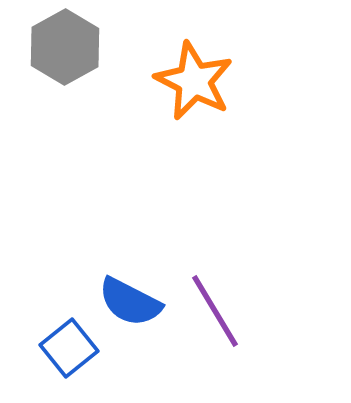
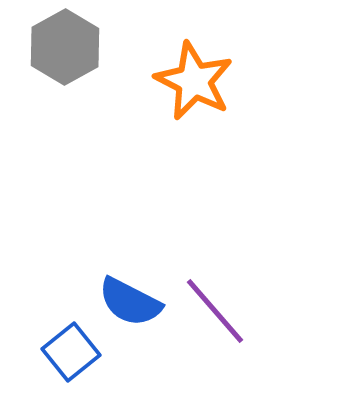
purple line: rotated 10 degrees counterclockwise
blue square: moved 2 px right, 4 px down
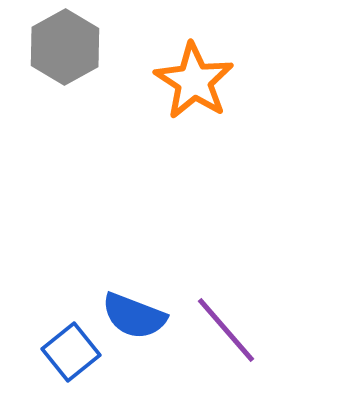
orange star: rotated 6 degrees clockwise
blue semicircle: moved 4 px right, 14 px down; rotated 6 degrees counterclockwise
purple line: moved 11 px right, 19 px down
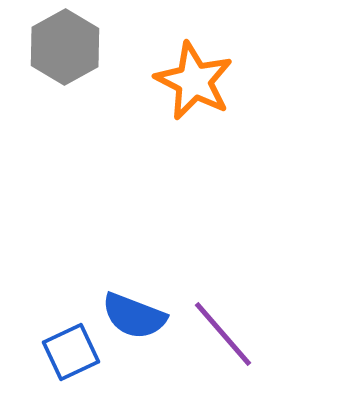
orange star: rotated 6 degrees counterclockwise
purple line: moved 3 px left, 4 px down
blue square: rotated 14 degrees clockwise
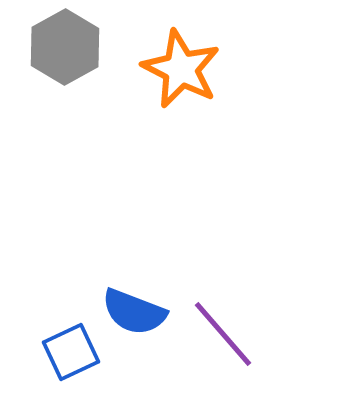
orange star: moved 13 px left, 12 px up
blue semicircle: moved 4 px up
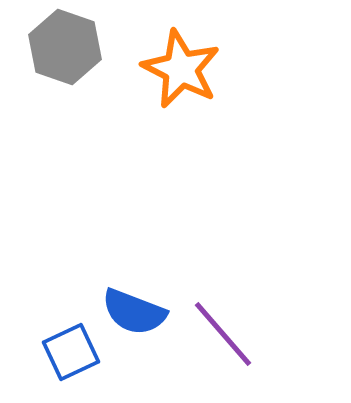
gray hexagon: rotated 12 degrees counterclockwise
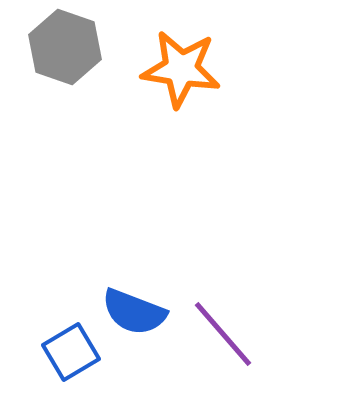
orange star: rotated 18 degrees counterclockwise
blue square: rotated 6 degrees counterclockwise
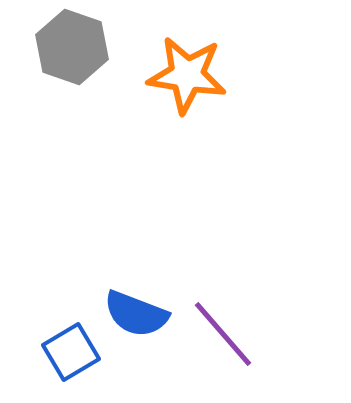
gray hexagon: moved 7 px right
orange star: moved 6 px right, 6 px down
blue semicircle: moved 2 px right, 2 px down
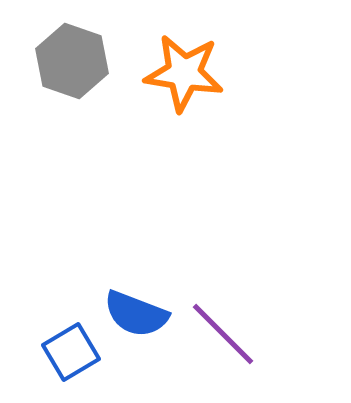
gray hexagon: moved 14 px down
orange star: moved 3 px left, 2 px up
purple line: rotated 4 degrees counterclockwise
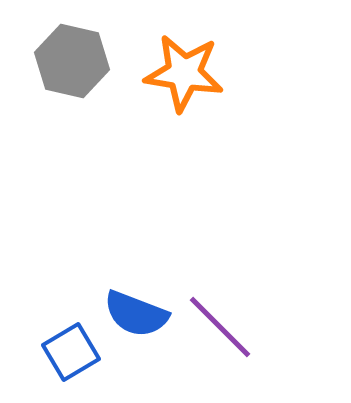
gray hexagon: rotated 6 degrees counterclockwise
purple line: moved 3 px left, 7 px up
